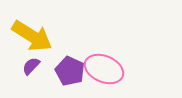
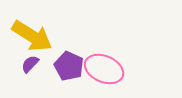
purple semicircle: moved 1 px left, 2 px up
purple pentagon: moved 1 px left, 5 px up
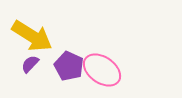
pink ellipse: moved 2 px left, 1 px down; rotated 12 degrees clockwise
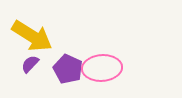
purple pentagon: moved 1 px left, 3 px down
pink ellipse: moved 2 px up; rotated 39 degrees counterclockwise
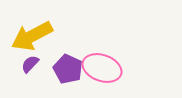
yellow arrow: rotated 120 degrees clockwise
pink ellipse: rotated 24 degrees clockwise
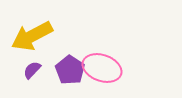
purple semicircle: moved 2 px right, 6 px down
purple pentagon: moved 2 px right, 1 px down; rotated 8 degrees clockwise
